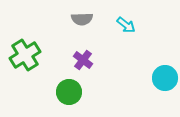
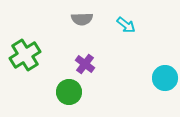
purple cross: moved 2 px right, 4 px down
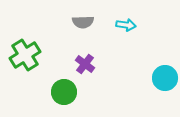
gray semicircle: moved 1 px right, 3 px down
cyan arrow: rotated 30 degrees counterclockwise
green circle: moved 5 px left
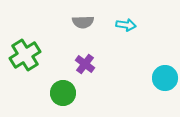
green circle: moved 1 px left, 1 px down
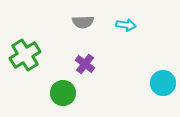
cyan circle: moved 2 px left, 5 px down
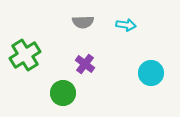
cyan circle: moved 12 px left, 10 px up
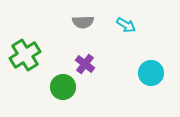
cyan arrow: rotated 24 degrees clockwise
green circle: moved 6 px up
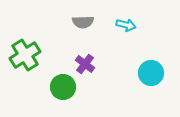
cyan arrow: rotated 18 degrees counterclockwise
